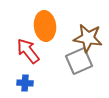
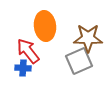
brown star: rotated 8 degrees counterclockwise
blue cross: moved 2 px left, 15 px up
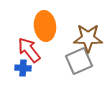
red arrow: moved 1 px right, 1 px up
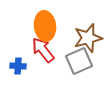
brown star: rotated 16 degrees counterclockwise
red arrow: moved 14 px right
blue cross: moved 5 px left, 2 px up
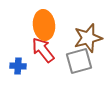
orange ellipse: moved 1 px left, 1 px up
gray square: rotated 8 degrees clockwise
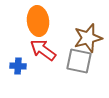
orange ellipse: moved 6 px left, 4 px up
red arrow: rotated 16 degrees counterclockwise
gray square: rotated 28 degrees clockwise
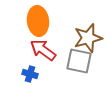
blue cross: moved 12 px right, 8 px down; rotated 14 degrees clockwise
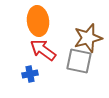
blue cross: rotated 28 degrees counterclockwise
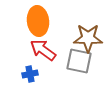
brown star: rotated 16 degrees clockwise
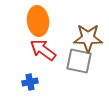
blue cross: moved 8 px down
